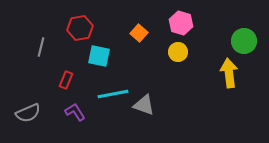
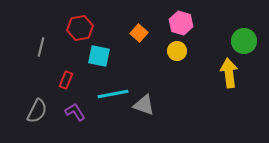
yellow circle: moved 1 px left, 1 px up
gray semicircle: moved 9 px right, 2 px up; rotated 40 degrees counterclockwise
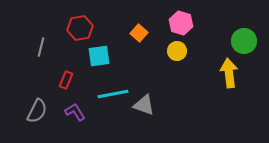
cyan square: rotated 20 degrees counterclockwise
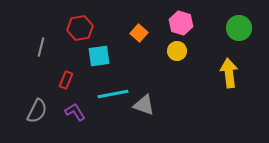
green circle: moved 5 px left, 13 px up
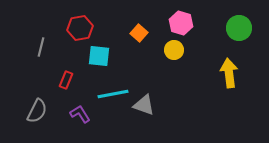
yellow circle: moved 3 px left, 1 px up
cyan square: rotated 15 degrees clockwise
purple L-shape: moved 5 px right, 2 px down
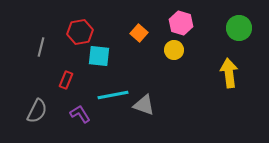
red hexagon: moved 4 px down
cyan line: moved 1 px down
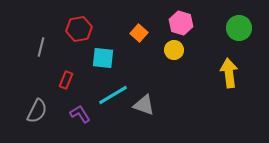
red hexagon: moved 1 px left, 3 px up
cyan square: moved 4 px right, 2 px down
cyan line: rotated 20 degrees counterclockwise
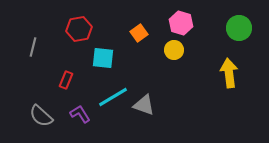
orange square: rotated 12 degrees clockwise
gray line: moved 8 px left
cyan line: moved 2 px down
gray semicircle: moved 4 px right, 5 px down; rotated 105 degrees clockwise
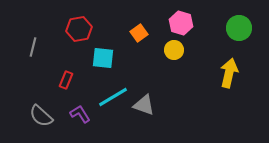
yellow arrow: rotated 20 degrees clockwise
